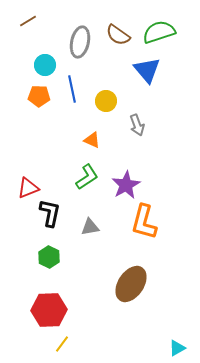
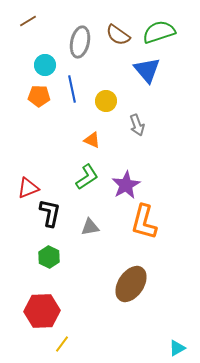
red hexagon: moved 7 px left, 1 px down
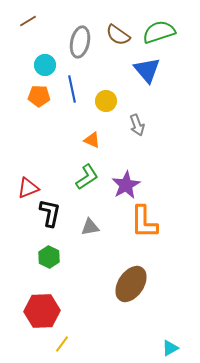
orange L-shape: rotated 15 degrees counterclockwise
cyan triangle: moved 7 px left
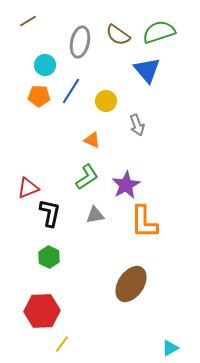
blue line: moved 1 px left, 2 px down; rotated 44 degrees clockwise
gray triangle: moved 5 px right, 12 px up
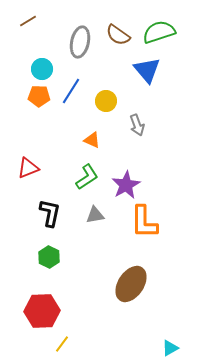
cyan circle: moved 3 px left, 4 px down
red triangle: moved 20 px up
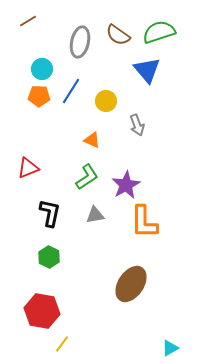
red hexagon: rotated 12 degrees clockwise
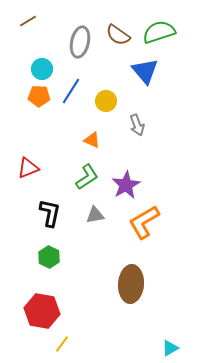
blue triangle: moved 2 px left, 1 px down
orange L-shape: rotated 60 degrees clockwise
brown ellipse: rotated 30 degrees counterclockwise
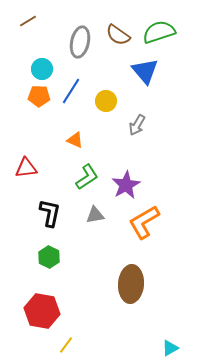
gray arrow: rotated 50 degrees clockwise
orange triangle: moved 17 px left
red triangle: moved 2 px left; rotated 15 degrees clockwise
yellow line: moved 4 px right, 1 px down
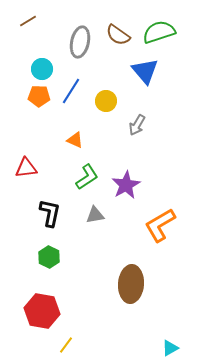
orange L-shape: moved 16 px right, 3 px down
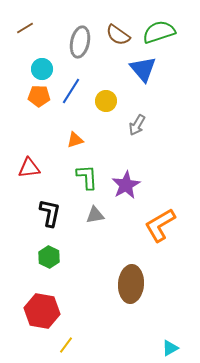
brown line: moved 3 px left, 7 px down
blue triangle: moved 2 px left, 2 px up
orange triangle: rotated 42 degrees counterclockwise
red triangle: moved 3 px right
green L-shape: rotated 60 degrees counterclockwise
